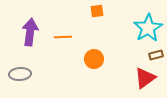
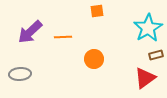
purple arrow: rotated 140 degrees counterclockwise
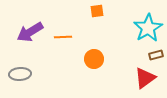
purple arrow: rotated 12 degrees clockwise
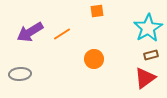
orange line: moved 1 px left, 3 px up; rotated 30 degrees counterclockwise
brown rectangle: moved 5 px left
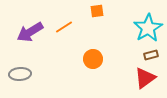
orange line: moved 2 px right, 7 px up
orange circle: moved 1 px left
